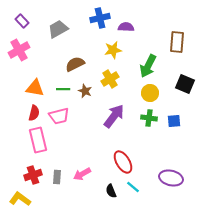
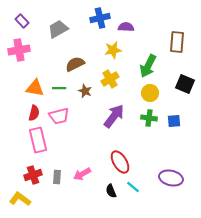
pink cross: rotated 20 degrees clockwise
green line: moved 4 px left, 1 px up
red ellipse: moved 3 px left
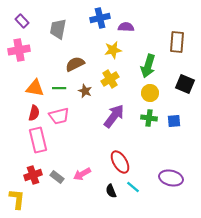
gray trapezoid: rotated 50 degrees counterclockwise
green arrow: rotated 10 degrees counterclockwise
gray rectangle: rotated 56 degrees counterclockwise
yellow L-shape: moved 3 px left; rotated 60 degrees clockwise
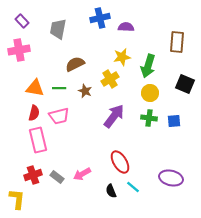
yellow star: moved 9 px right, 7 px down
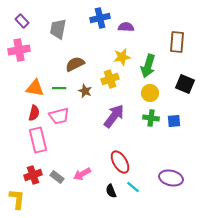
yellow cross: rotated 12 degrees clockwise
green cross: moved 2 px right
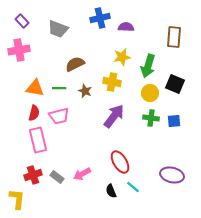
gray trapezoid: rotated 80 degrees counterclockwise
brown rectangle: moved 3 px left, 5 px up
yellow cross: moved 2 px right, 3 px down; rotated 30 degrees clockwise
black square: moved 10 px left
purple ellipse: moved 1 px right, 3 px up
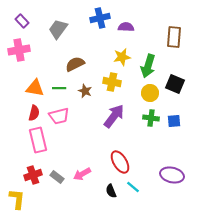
gray trapezoid: rotated 105 degrees clockwise
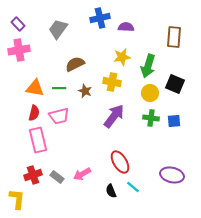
purple rectangle: moved 4 px left, 3 px down
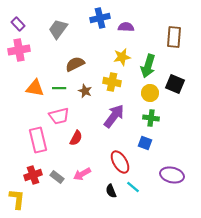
red semicircle: moved 42 px right, 25 px down; rotated 14 degrees clockwise
blue square: moved 29 px left, 22 px down; rotated 24 degrees clockwise
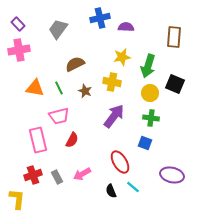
green line: rotated 64 degrees clockwise
red semicircle: moved 4 px left, 2 px down
gray rectangle: rotated 24 degrees clockwise
